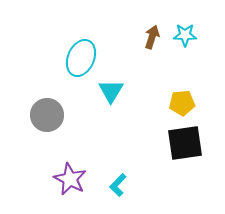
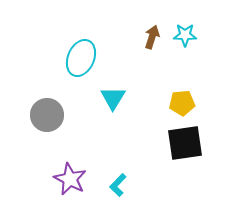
cyan triangle: moved 2 px right, 7 px down
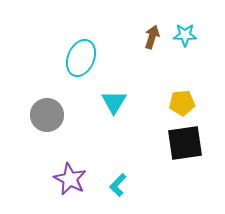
cyan triangle: moved 1 px right, 4 px down
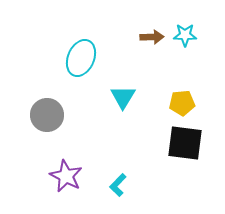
brown arrow: rotated 70 degrees clockwise
cyan triangle: moved 9 px right, 5 px up
black square: rotated 15 degrees clockwise
purple star: moved 4 px left, 3 px up
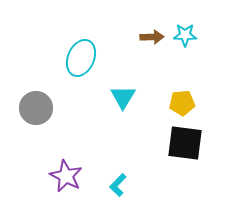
gray circle: moved 11 px left, 7 px up
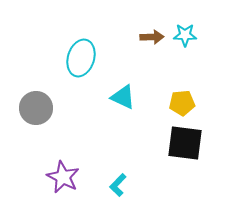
cyan ellipse: rotated 6 degrees counterclockwise
cyan triangle: rotated 36 degrees counterclockwise
purple star: moved 3 px left, 1 px down
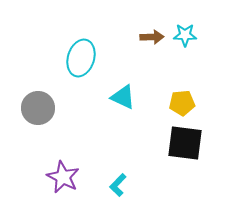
gray circle: moved 2 px right
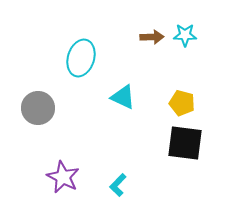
yellow pentagon: rotated 20 degrees clockwise
